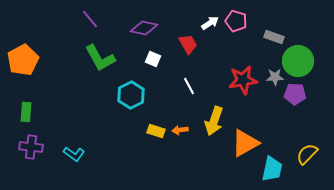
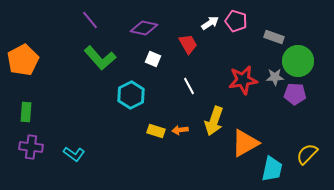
purple line: moved 1 px down
green L-shape: rotated 12 degrees counterclockwise
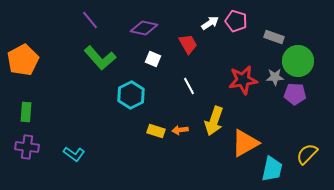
purple cross: moved 4 px left
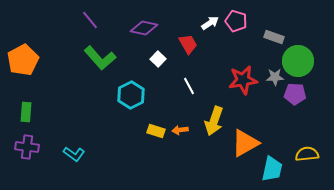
white square: moved 5 px right; rotated 21 degrees clockwise
yellow semicircle: rotated 40 degrees clockwise
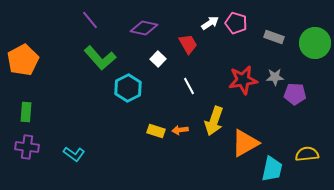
pink pentagon: moved 2 px down
green circle: moved 17 px right, 18 px up
cyan hexagon: moved 3 px left, 7 px up
